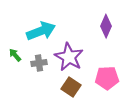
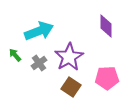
purple diamond: rotated 25 degrees counterclockwise
cyan arrow: moved 2 px left
purple star: rotated 12 degrees clockwise
gray cross: rotated 28 degrees counterclockwise
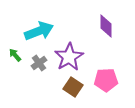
pink pentagon: moved 1 px left, 2 px down
brown square: moved 2 px right
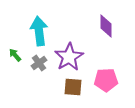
cyan arrow: rotated 76 degrees counterclockwise
brown square: rotated 30 degrees counterclockwise
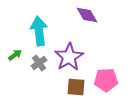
purple diamond: moved 19 px left, 11 px up; rotated 30 degrees counterclockwise
green arrow: rotated 96 degrees clockwise
brown square: moved 3 px right
